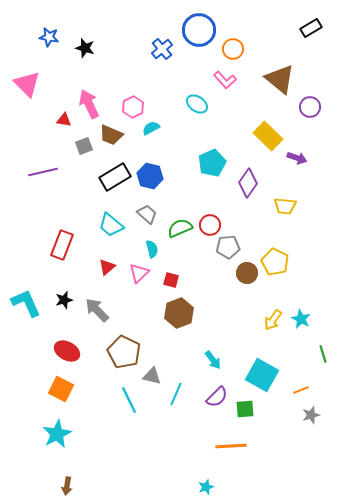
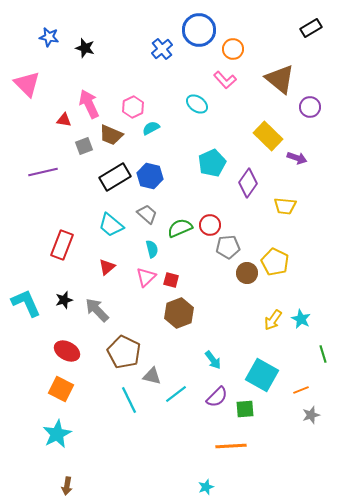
pink triangle at (139, 273): moved 7 px right, 4 px down
cyan line at (176, 394): rotated 30 degrees clockwise
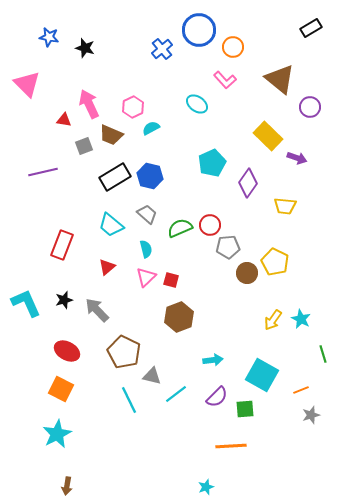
orange circle at (233, 49): moved 2 px up
cyan semicircle at (152, 249): moved 6 px left
brown hexagon at (179, 313): moved 4 px down
cyan arrow at (213, 360): rotated 60 degrees counterclockwise
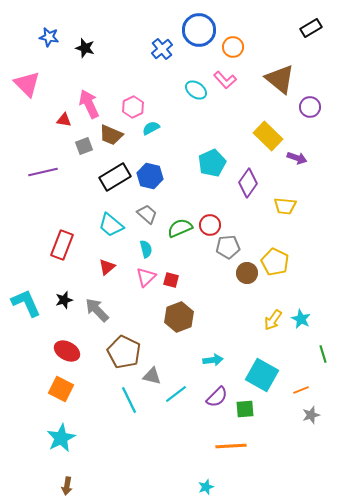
cyan ellipse at (197, 104): moved 1 px left, 14 px up
cyan star at (57, 434): moved 4 px right, 4 px down
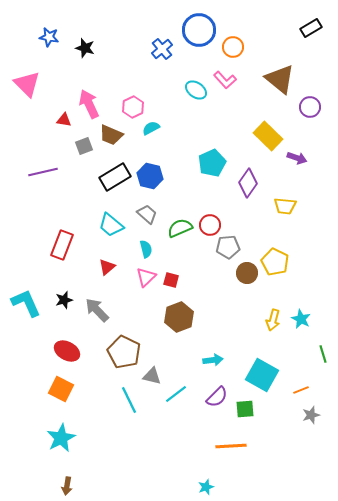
yellow arrow at (273, 320): rotated 20 degrees counterclockwise
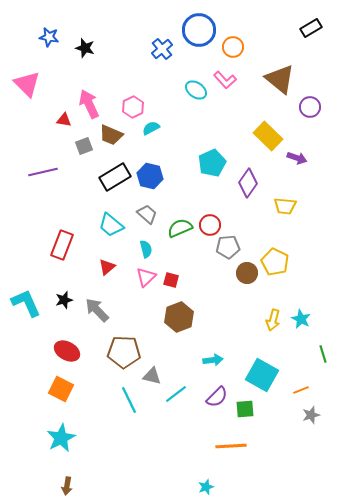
brown pentagon at (124, 352): rotated 24 degrees counterclockwise
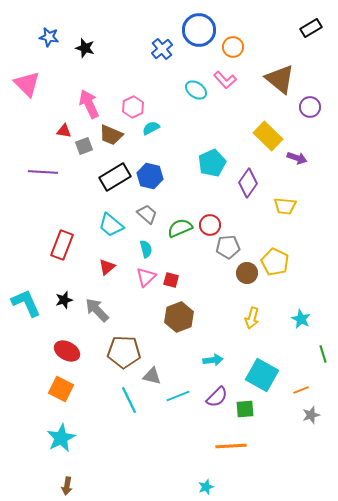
red triangle at (64, 120): moved 11 px down
purple line at (43, 172): rotated 16 degrees clockwise
yellow arrow at (273, 320): moved 21 px left, 2 px up
cyan line at (176, 394): moved 2 px right, 2 px down; rotated 15 degrees clockwise
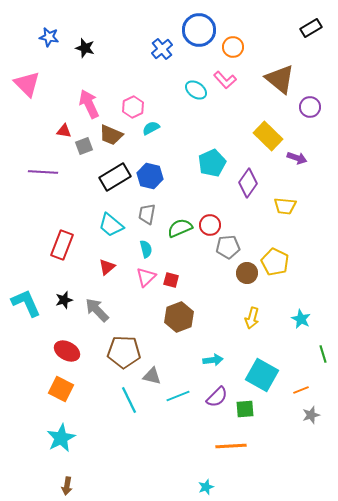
gray trapezoid at (147, 214): rotated 120 degrees counterclockwise
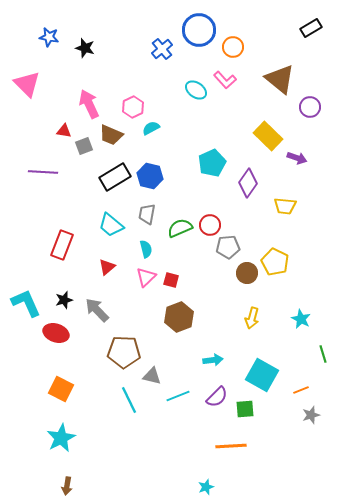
red ellipse at (67, 351): moved 11 px left, 18 px up; rotated 10 degrees counterclockwise
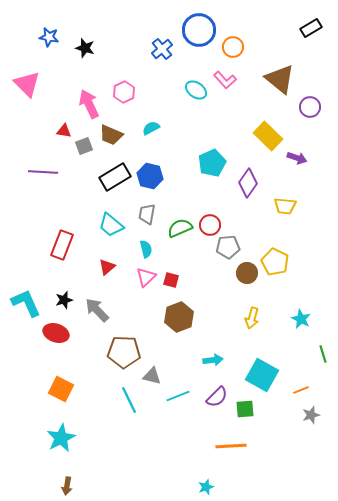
pink hexagon at (133, 107): moved 9 px left, 15 px up
